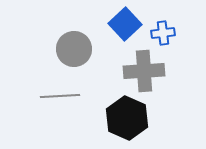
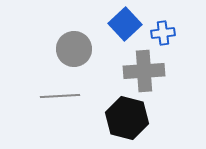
black hexagon: rotated 9 degrees counterclockwise
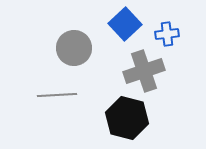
blue cross: moved 4 px right, 1 px down
gray circle: moved 1 px up
gray cross: rotated 15 degrees counterclockwise
gray line: moved 3 px left, 1 px up
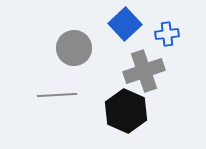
black hexagon: moved 1 px left, 7 px up; rotated 9 degrees clockwise
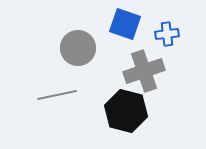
blue square: rotated 28 degrees counterclockwise
gray circle: moved 4 px right
gray line: rotated 9 degrees counterclockwise
black hexagon: rotated 9 degrees counterclockwise
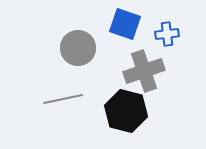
gray line: moved 6 px right, 4 px down
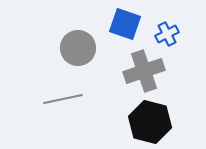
blue cross: rotated 20 degrees counterclockwise
black hexagon: moved 24 px right, 11 px down
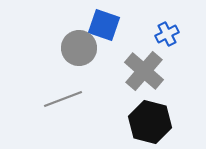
blue square: moved 21 px left, 1 px down
gray circle: moved 1 px right
gray cross: rotated 30 degrees counterclockwise
gray line: rotated 9 degrees counterclockwise
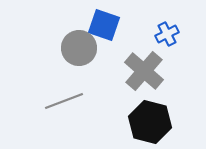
gray line: moved 1 px right, 2 px down
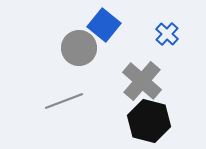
blue square: rotated 20 degrees clockwise
blue cross: rotated 20 degrees counterclockwise
gray cross: moved 2 px left, 10 px down
black hexagon: moved 1 px left, 1 px up
